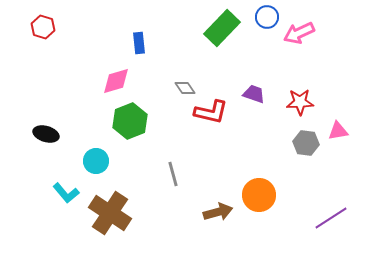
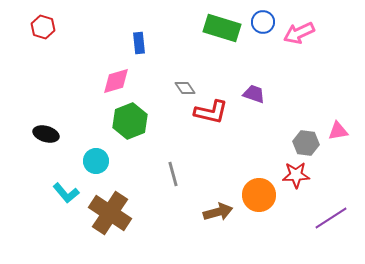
blue circle: moved 4 px left, 5 px down
green rectangle: rotated 63 degrees clockwise
red star: moved 4 px left, 73 px down
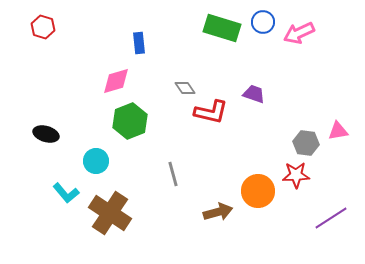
orange circle: moved 1 px left, 4 px up
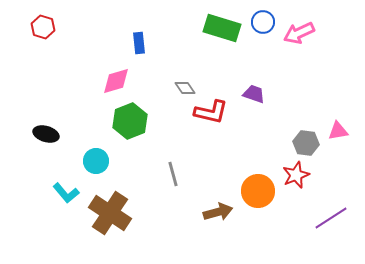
red star: rotated 20 degrees counterclockwise
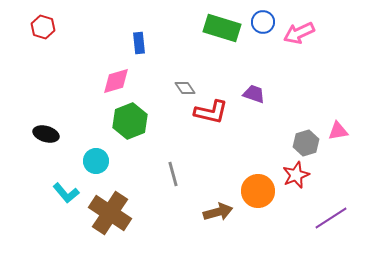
gray hexagon: rotated 25 degrees counterclockwise
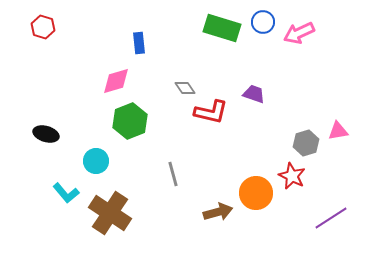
red star: moved 4 px left, 1 px down; rotated 24 degrees counterclockwise
orange circle: moved 2 px left, 2 px down
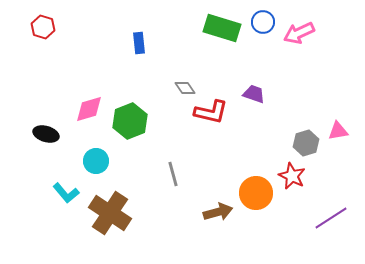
pink diamond: moved 27 px left, 28 px down
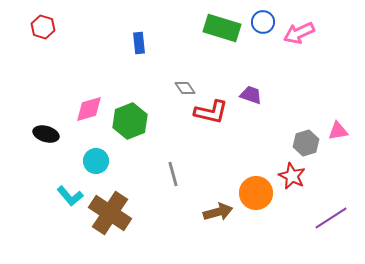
purple trapezoid: moved 3 px left, 1 px down
cyan L-shape: moved 4 px right, 3 px down
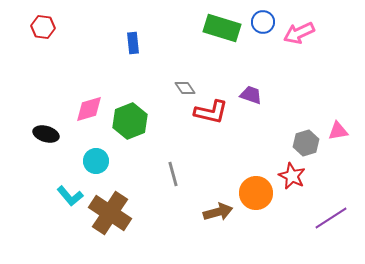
red hexagon: rotated 10 degrees counterclockwise
blue rectangle: moved 6 px left
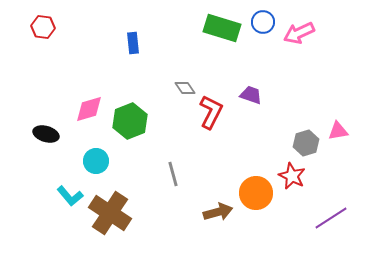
red L-shape: rotated 76 degrees counterclockwise
